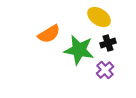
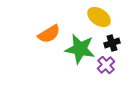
black cross: moved 4 px right
green star: moved 1 px right, 1 px up
purple cross: moved 1 px right, 5 px up
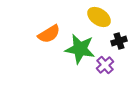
black cross: moved 7 px right, 2 px up
purple cross: moved 1 px left
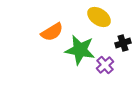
orange semicircle: moved 3 px right, 2 px up
black cross: moved 4 px right, 2 px down
green star: moved 1 px down
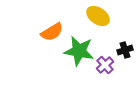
yellow ellipse: moved 1 px left, 1 px up
black cross: moved 2 px right, 7 px down
green star: moved 1 px left, 1 px down
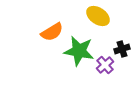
black cross: moved 3 px left, 1 px up
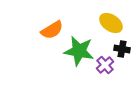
yellow ellipse: moved 13 px right, 7 px down
orange semicircle: moved 2 px up
black cross: rotated 28 degrees clockwise
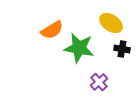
green star: moved 3 px up
purple cross: moved 6 px left, 17 px down
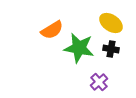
black cross: moved 11 px left
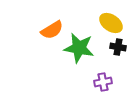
black cross: moved 7 px right, 2 px up
purple cross: moved 4 px right; rotated 30 degrees clockwise
